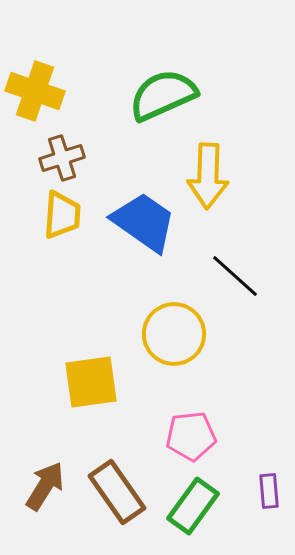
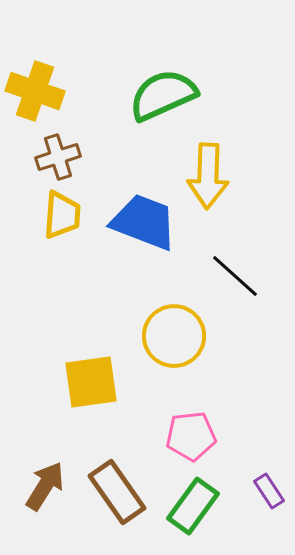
brown cross: moved 4 px left, 1 px up
blue trapezoid: rotated 14 degrees counterclockwise
yellow circle: moved 2 px down
purple rectangle: rotated 28 degrees counterclockwise
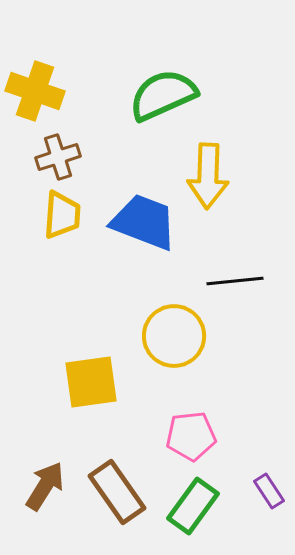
black line: moved 5 px down; rotated 48 degrees counterclockwise
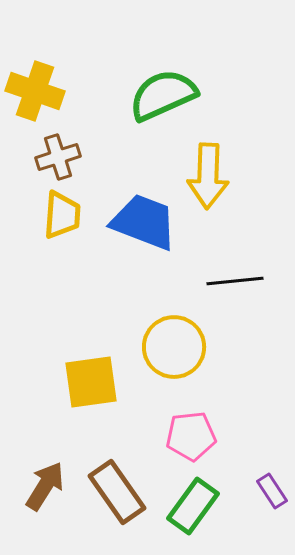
yellow circle: moved 11 px down
purple rectangle: moved 3 px right
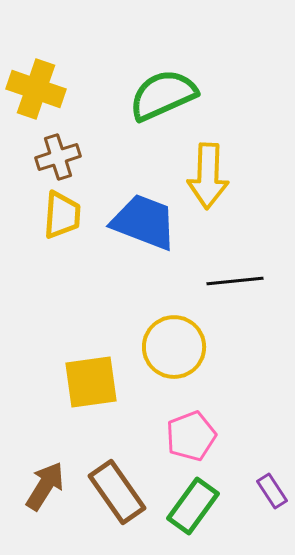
yellow cross: moved 1 px right, 2 px up
pink pentagon: rotated 15 degrees counterclockwise
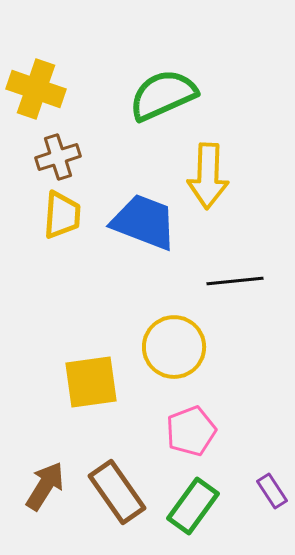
pink pentagon: moved 5 px up
